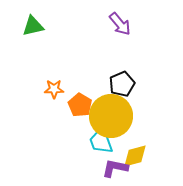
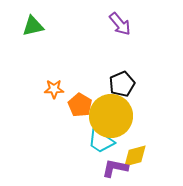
cyan trapezoid: rotated 36 degrees counterclockwise
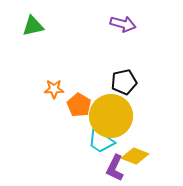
purple arrow: moved 3 px right; rotated 35 degrees counterclockwise
black pentagon: moved 2 px right, 2 px up; rotated 10 degrees clockwise
orange pentagon: moved 1 px left
yellow diamond: rotated 36 degrees clockwise
purple L-shape: rotated 76 degrees counterclockwise
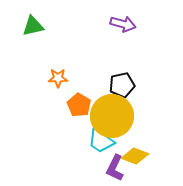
black pentagon: moved 2 px left, 3 px down
orange star: moved 4 px right, 11 px up
yellow circle: moved 1 px right
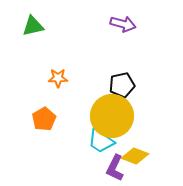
orange pentagon: moved 35 px left, 14 px down; rotated 10 degrees clockwise
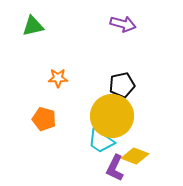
orange pentagon: rotated 25 degrees counterclockwise
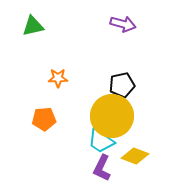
orange pentagon: rotated 20 degrees counterclockwise
purple L-shape: moved 13 px left
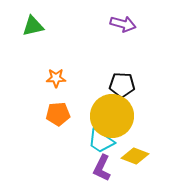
orange star: moved 2 px left
black pentagon: rotated 15 degrees clockwise
orange pentagon: moved 14 px right, 5 px up
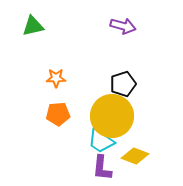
purple arrow: moved 2 px down
black pentagon: moved 1 px right, 1 px up; rotated 20 degrees counterclockwise
purple L-shape: rotated 20 degrees counterclockwise
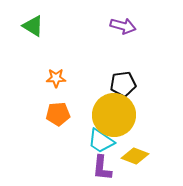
green triangle: rotated 45 degrees clockwise
black pentagon: rotated 10 degrees clockwise
yellow circle: moved 2 px right, 1 px up
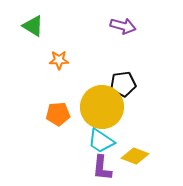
orange star: moved 3 px right, 18 px up
yellow circle: moved 12 px left, 8 px up
